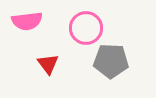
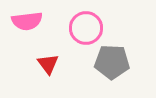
gray pentagon: moved 1 px right, 1 px down
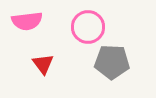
pink circle: moved 2 px right, 1 px up
red triangle: moved 5 px left
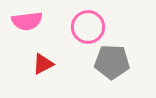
red triangle: rotated 40 degrees clockwise
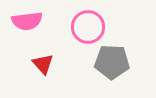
red triangle: rotated 45 degrees counterclockwise
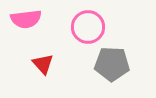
pink semicircle: moved 1 px left, 2 px up
gray pentagon: moved 2 px down
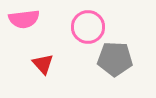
pink semicircle: moved 2 px left
gray pentagon: moved 3 px right, 5 px up
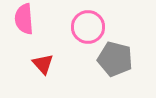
pink semicircle: rotated 92 degrees clockwise
gray pentagon: rotated 12 degrees clockwise
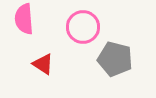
pink circle: moved 5 px left
red triangle: rotated 15 degrees counterclockwise
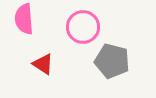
gray pentagon: moved 3 px left, 2 px down
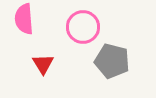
red triangle: rotated 25 degrees clockwise
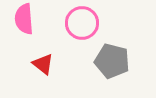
pink circle: moved 1 px left, 4 px up
red triangle: rotated 20 degrees counterclockwise
